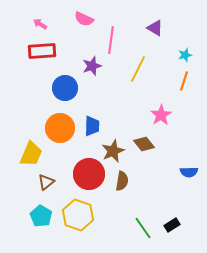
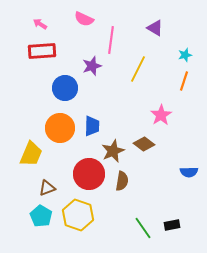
brown diamond: rotated 15 degrees counterclockwise
brown triangle: moved 1 px right, 6 px down; rotated 18 degrees clockwise
black rectangle: rotated 21 degrees clockwise
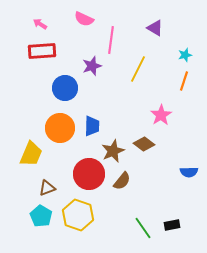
brown semicircle: rotated 30 degrees clockwise
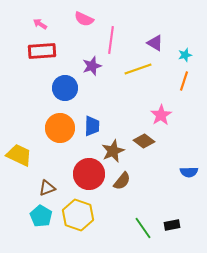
purple triangle: moved 15 px down
yellow line: rotated 44 degrees clockwise
brown diamond: moved 3 px up
yellow trapezoid: moved 12 px left, 1 px down; rotated 88 degrees counterclockwise
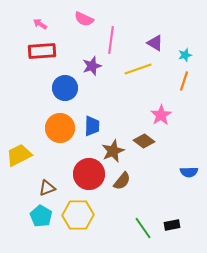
yellow trapezoid: rotated 52 degrees counterclockwise
yellow hexagon: rotated 20 degrees counterclockwise
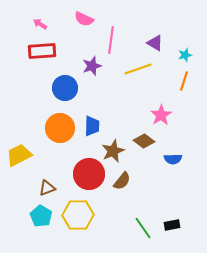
blue semicircle: moved 16 px left, 13 px up
